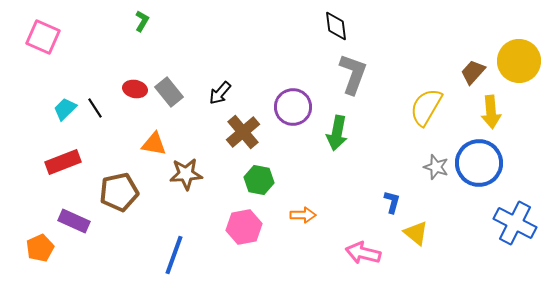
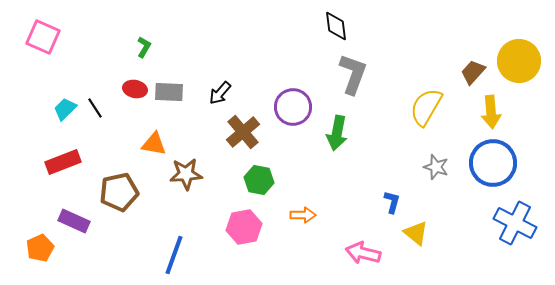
green L-shape: moved 2 px right, 26 px down
gray rectangle: rotated 48 degrees counterclockwise
blue circle: moved 14 px right
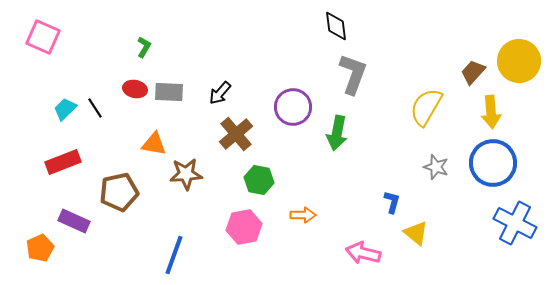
brown cross: moved 7 px left, 2 px down
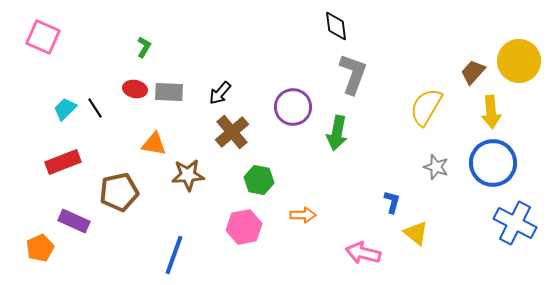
brown cross: moved 4 px left, 2 px up
brown star: moved 2 px right, 1 px down
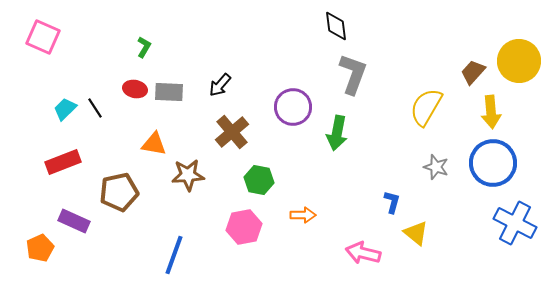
black arrow: moved 8 px up
